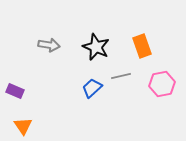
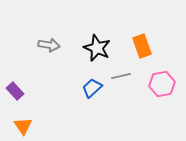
black star: moved 1 px right, 1 px down
purple rectangle: rotated 24 degrees clockwise
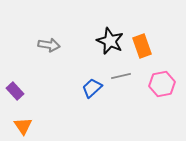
black star: moved 13 px right, 7 px up
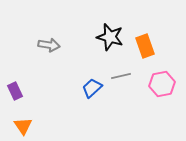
black star: moved 4 px up; rotated 8 degrees counterclockwise
orange rectangle: moved 3 px right
purple rectangle: rotated 18 degrees clockwise
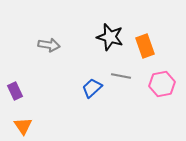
gray line: rotated 24 degrees clockwise
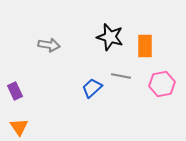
orange rectangle: rotated 20 degrees clockwise
orange triangle: moved 4 px left, 1 px down
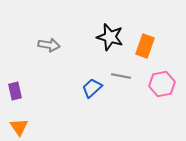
orange rectangle: rotated 20 degrees clockwise
purple rectangle: rotated 12 degrees clockwise
